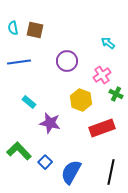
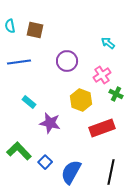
cyan semicircle: moved 3 px left, 2 px up
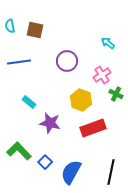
red rectangle: moved 9 px left
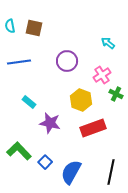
brown square: moved 1 px left, 2 px up
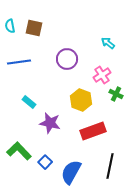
purple circle: moved 2 px up
red rectangle: moved 3 px down
black line: moved 1 px left, 6 px up
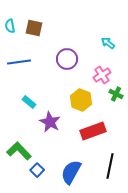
purple star: moved 1 px up; rotated 15 degrees clockwise
blue square: moved 8 px left, 8 px down
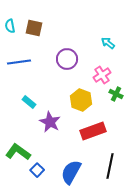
green L-shape: moved 1 px left, 1 px down; rotated 10 degrees counterclockwise
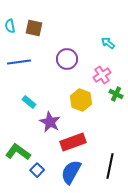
red rectangle: moved 20 px left, 11 px down
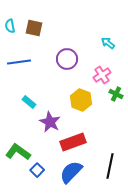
blue semicircle: rotated 15 degrees clockwise
